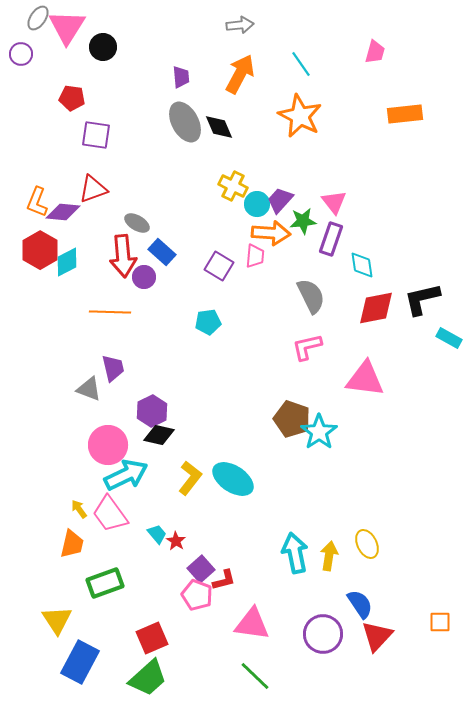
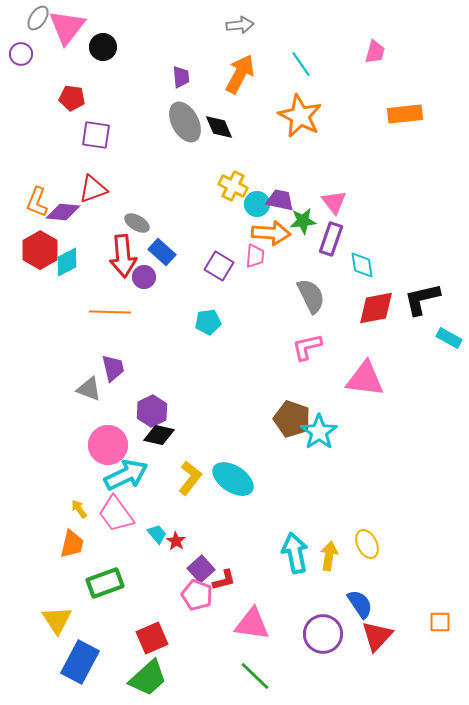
pink triangle at (67, 27): rotated 6 degrees clockwise
purple trapezoid at (280, 200): rotated 60 degrees clockwise
pink trapezoid at (110, 514): moved 6 px right
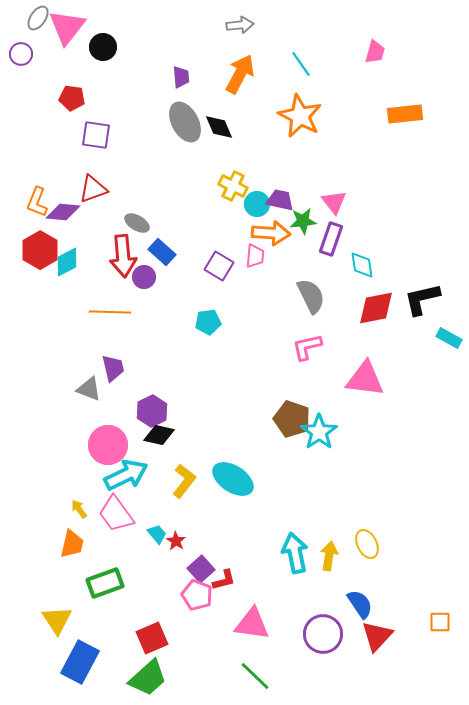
yellow L-shape at (190, 478): moved 6 px left, 3 px down
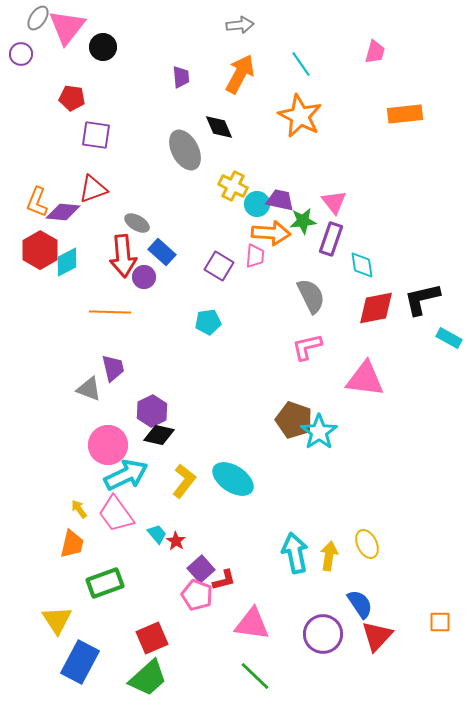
gray ellipse at (185, 122): moved 28 px down
brown pentagon at (292, 419): moved 2 px right, 1 px down
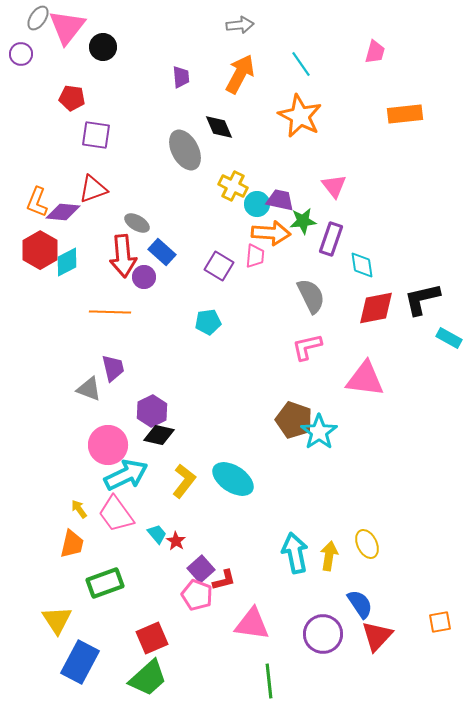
pink triangle at (334, 202): moved 16 px up
orange square at (440, 622): rotated 10 degrees counterclockwise
green line at (255, 676): moved 14 px right, 5 px down; rotated 40 degrees clockwise
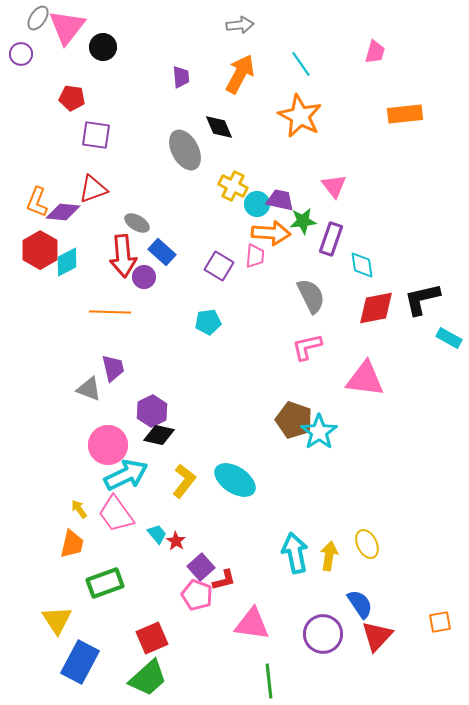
cyan ellipse at (233, 479): moved 2 px right, 1 px down
purple square at (201, 569): moved 2 px up
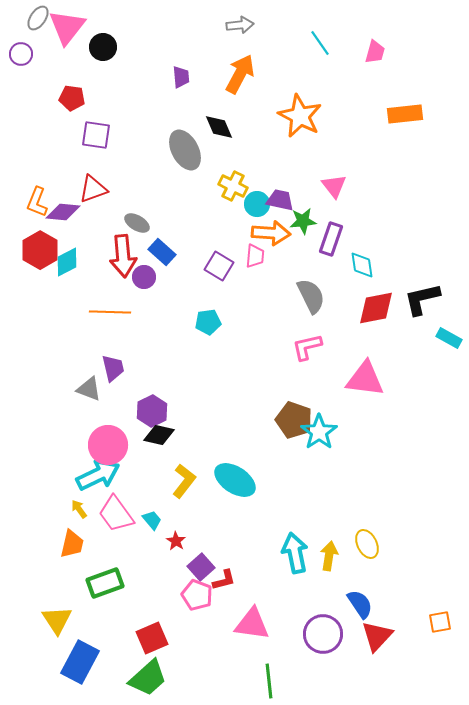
cyan line at (301, 64): moved 19 px right, 21 px up
cyan arrow at (126, 475): moved 28 px left
cyan trapezoid at (157, 534): moved 5 px left, 14 px up
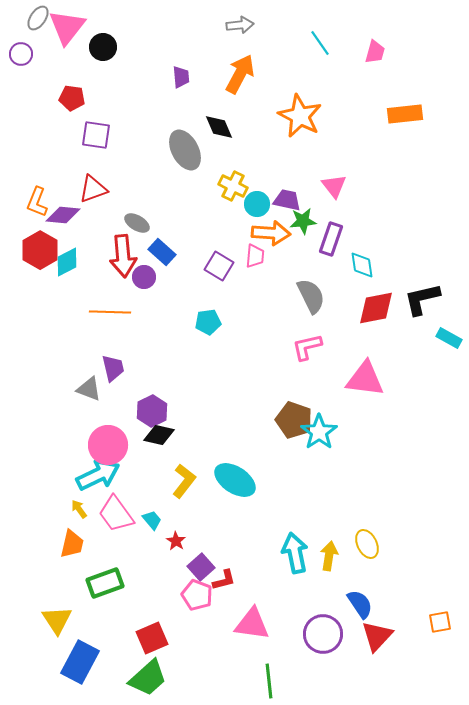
purple trapezoid at (280, 200): moved 7 px right
purple diamond at (63, 212): moved 3 px down
